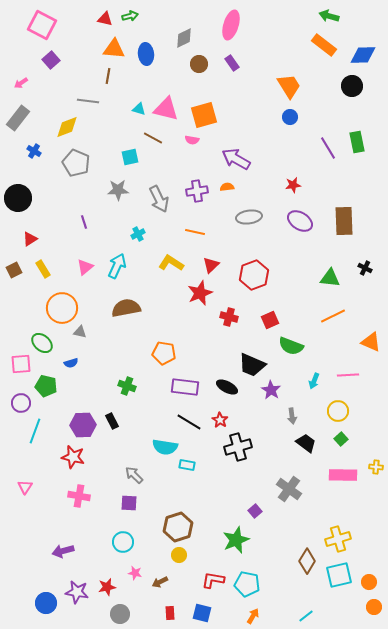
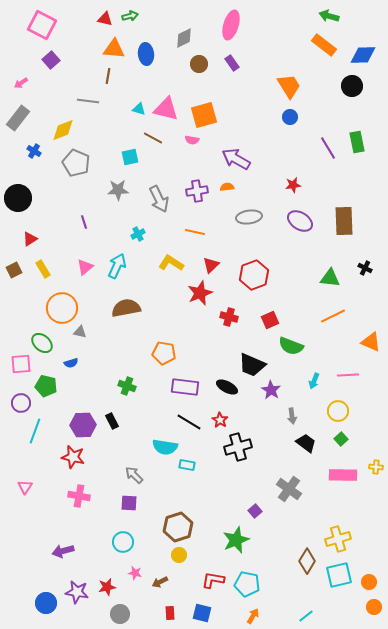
yellow diamond at (67, 127): moved 4 px left, 3 px down
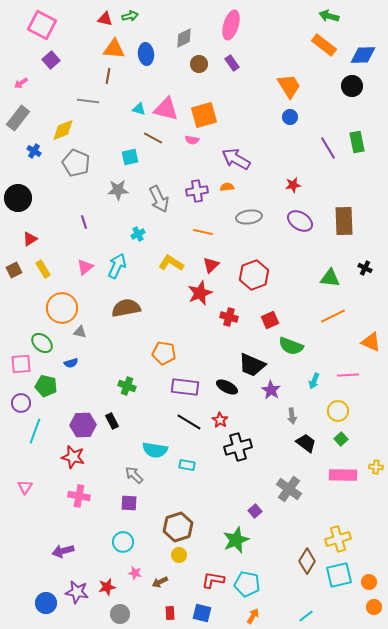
orange line at (195, 232): moved 8 px right
cyan semicircle at (165, 447): moved 10 px left, 3 px down
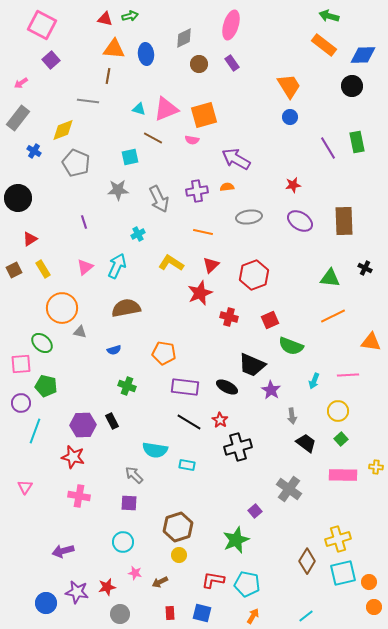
pink triangle at (166, 109): rotated 36 degrees counterclockwise
orange triangle at (371, 342): rotated 15 degrees counterclockwise
blue semicircle at (71, 363): moved 43 px right, 13 px up
cyan square at (339, 575): moved 4 px right, 2 px up
